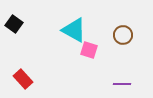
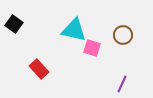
cyan triangle: rotated 16 degrees counterclockwise
pink square: moved 3 px right, 2 px up
red rectangle: moved 16 px right, 10 px up
purple line: rotated 66 degrees counterclockwise
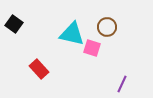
cyan triangle: moved 2 px left, 4 px down
brown circle: moved 16 px left, 8 px up
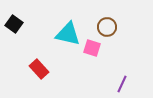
cyan triangle: moved 4 px left
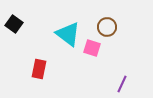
cyan triangle: rotated 24 degrees clockwise
red rectangle: rotated 54 degrees clockwise
